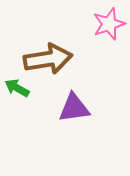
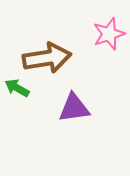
pink star: moved 10 px down
brown arrow: moved 1 px left, 1 px up
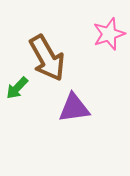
brown arrow: rotated 69 degrees clockwise
green arrow: rotated 75 degrees counterclockwise
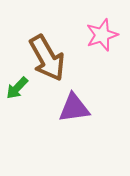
pink star: moved 7 px left, 1 px down
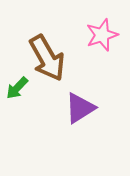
purple triangle: moved 6 px right; rotated 24 degrees counterclockwise
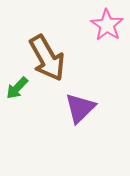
pink star: moved 5 px right, 10 px up; rotated 20 degrees counterclockwise
purple triangle: rotated 12 degrees counterclockwise
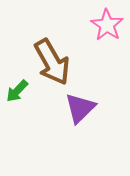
brown arrow: moved 5 px right, 4 px down
green arrow: moved 3 px down
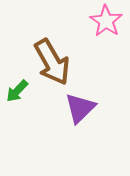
pink star: moved 1 px left, 4 px up
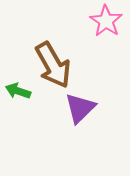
brown arrow: moved 1 px right, 3 px down
green arrow: moved 1 px right; rotated 65 degrees clockwise
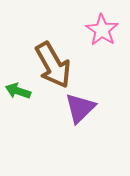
pink star: moved 4 px left, 9 px down
